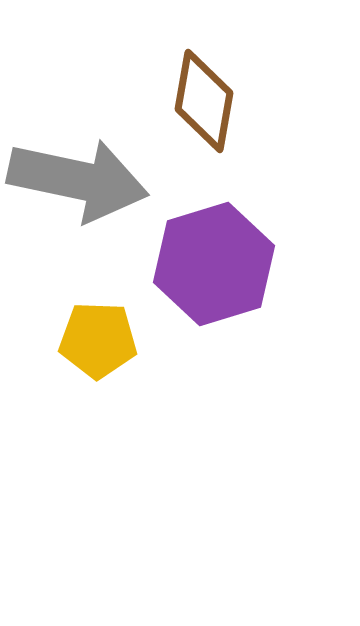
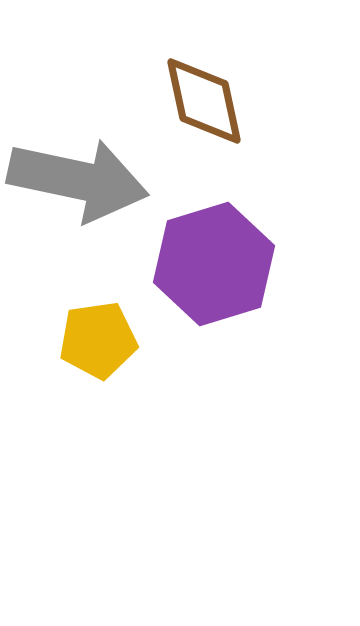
brown diamond: rotated 22 degrees counterclockwise
yellow pentagon: rotated 10 degrees counterclockwise
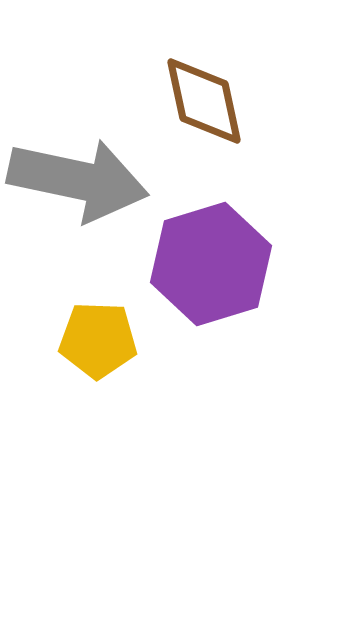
purple hexagon: moved 3 px left
yellow pentagon: rotated 10 degrees clockwise
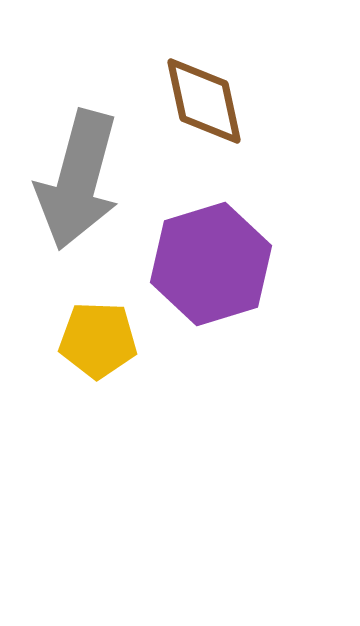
gray arrow: rotated 93 degrees clockwise
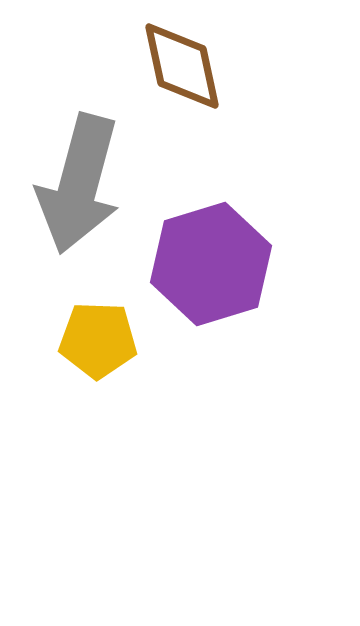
brown diamond: moved 22 px left, 35 px up
gray arrow: moved 1 px right, 4 px down
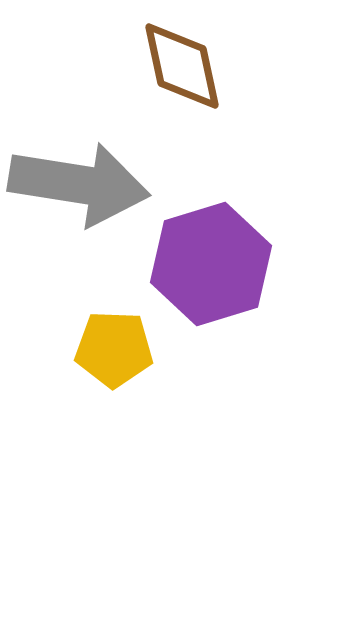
gray arrow: rotated 96 degrees counterclockwise
yellow pentagon: moved 16 px right, 9 px down
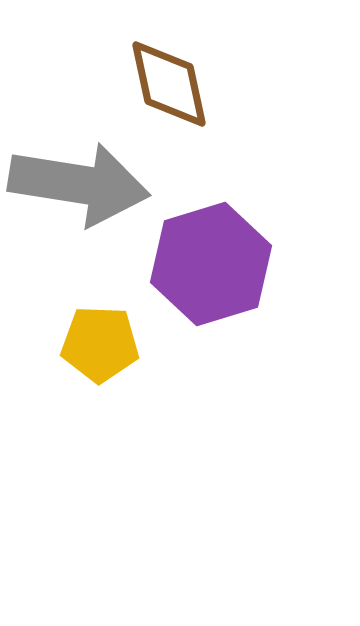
brown diamond: moved 13 px left, 18 px down
yellow pentagon: moved 14 px left, 5 px up
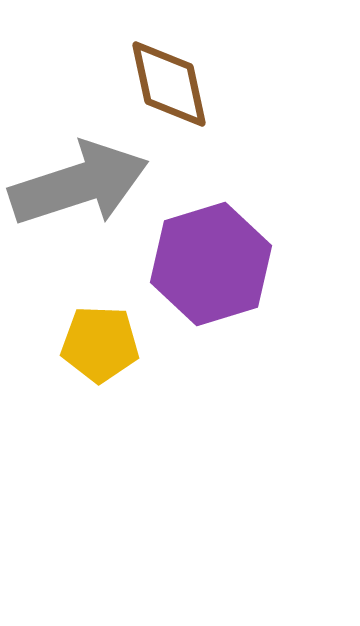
gray arrow: rotated 27 degrees counterclockwise
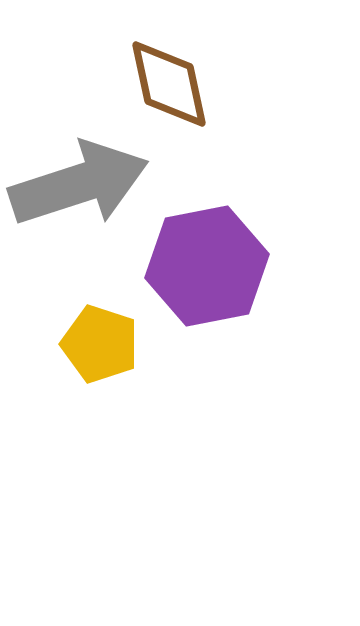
purple hexagon: moved 4 px left, 2 px down; rotated 6 degrees clockwise
yellow pentagon: rotated 16 degrees clockwise
